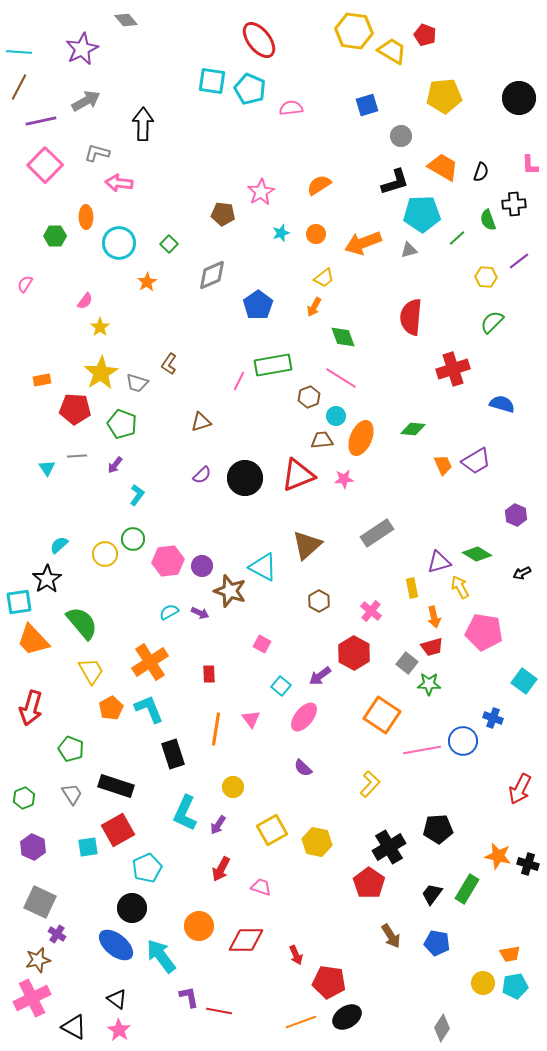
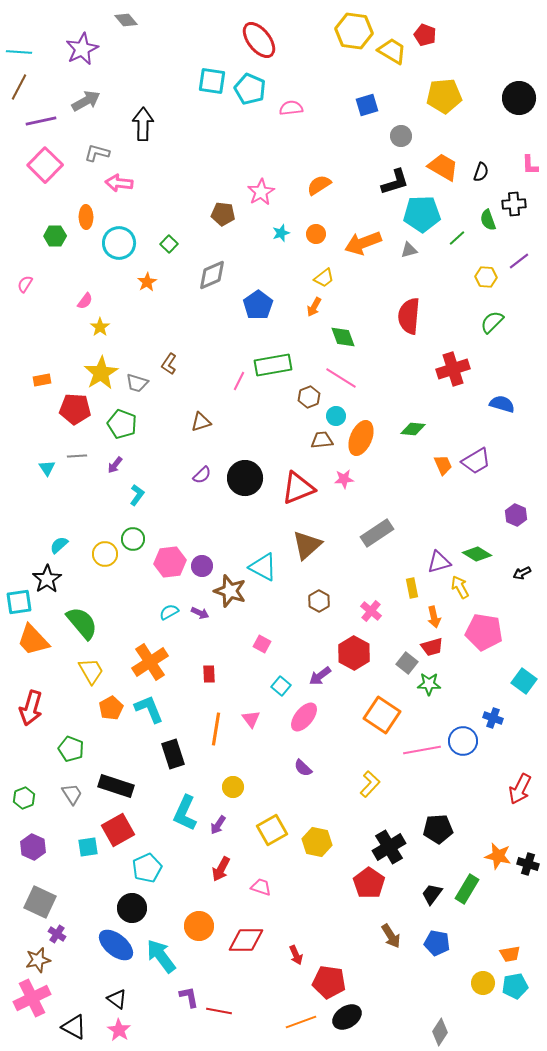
red semicircle at (411, 317): moved 2 px left, 1 px up
red triangle at (298, 475): moved 13 px down
pink hexagon at (168, 561): moved 2 px right, 1 px down
gray diamond at (442, 1028): moved 2 px left, 4 px down
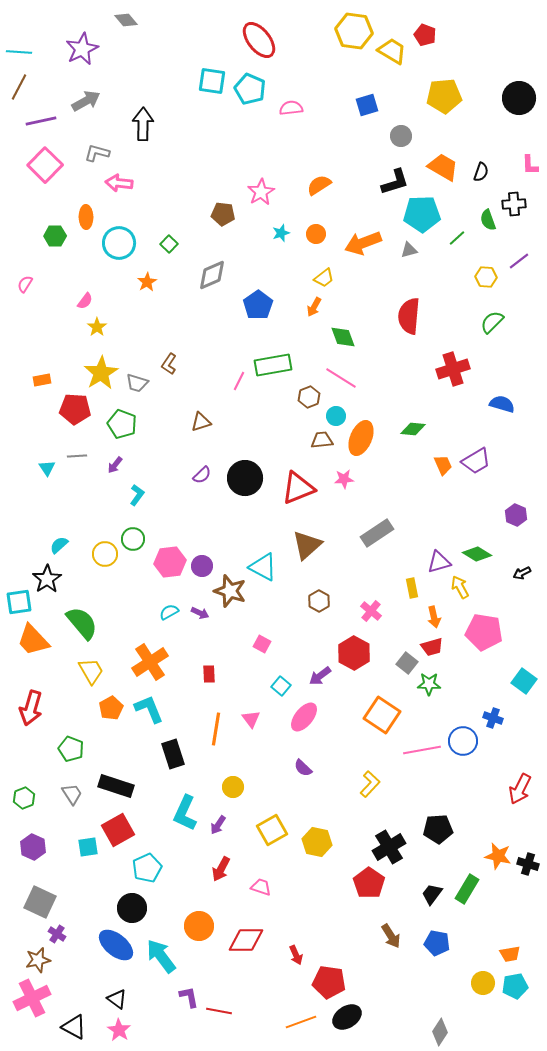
yellow star at (100, 327): moved 3 px left
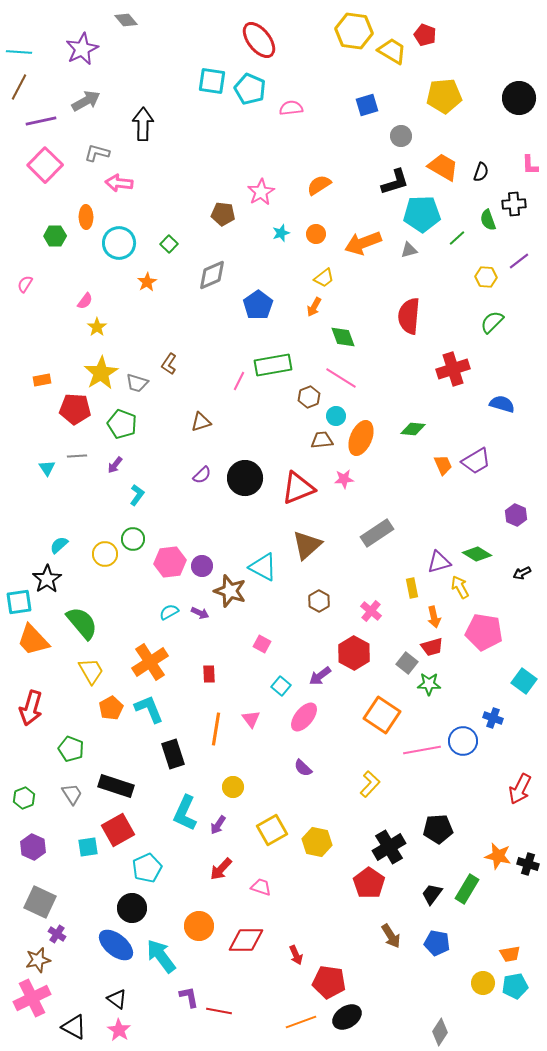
red arrow at (221, 869): rotated 15 degrees clockwise
